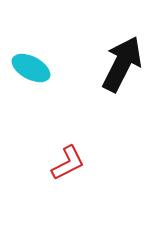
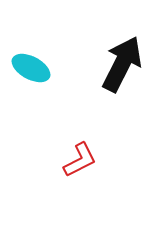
red L-shape: moved 12 px right, 3 px up
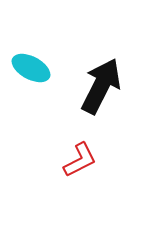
black arrow: moved 21 px left, 22 px down
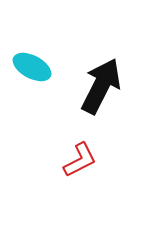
cyan ellipse: moved 1 px right, 1 px up
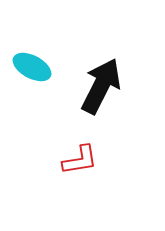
red L-shape: rotated 18 degrees clockwise
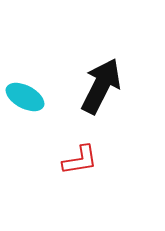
cyan ellipse: moved 7 px left, 30 px down
